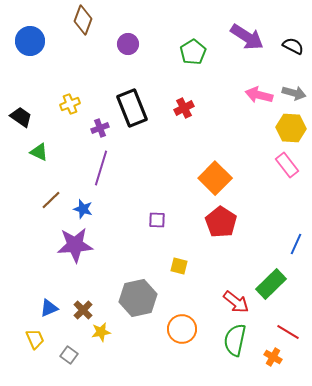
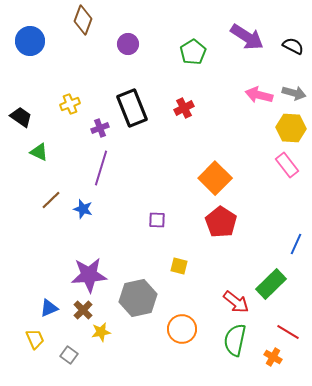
purple star: moved 14 px right, 30 px down
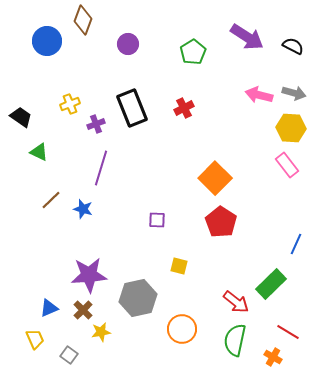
blue circle: moved 17 px right
purple cross: moved 4 px left, 4 px up
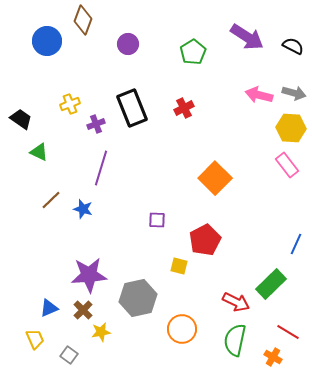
black trapezoid: moved 2 px down
red pentagon: moved 16 px left, 18 px down; rotated 12 degrees clockwise
red arrow: rotated 12 degrees counterclockwise
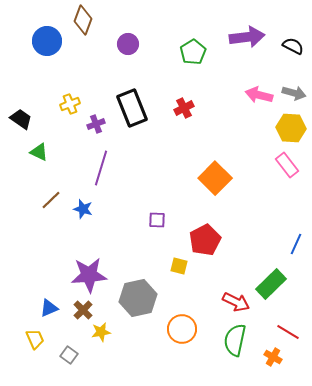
purple arrow: rotated 40 degrees counterclockwise
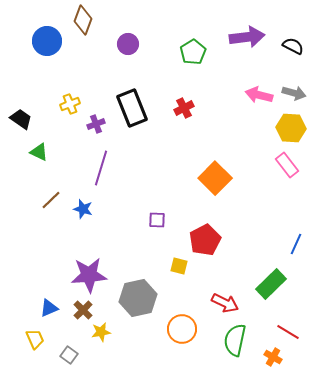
red arrow: moved 11 px left, 1 px down
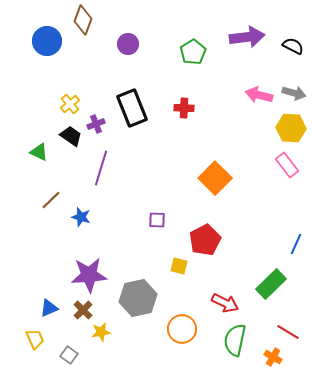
yellow cross: rotated 18 degrees counterclockwise
red cross: rotated 30 degrees clockwise
black trapezoid: moved 50 px right, 17 px down
blue star: moved 2 px left, 8 px down
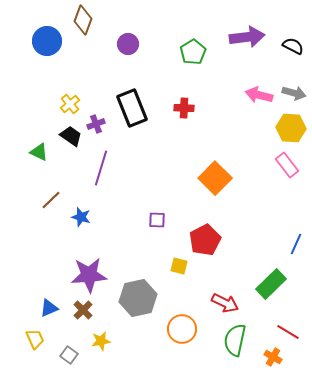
yellow star: moved 9 px down
